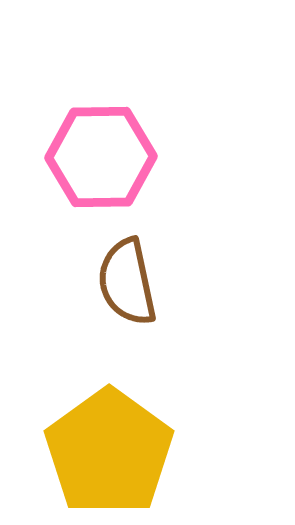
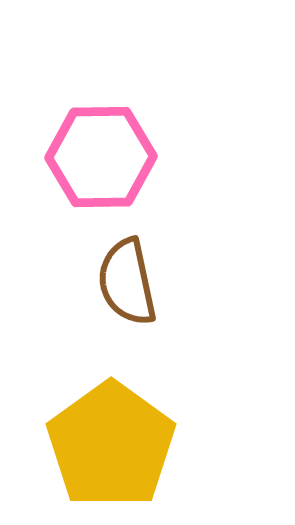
yellow pentagon: moved 2 px right, 7 px up
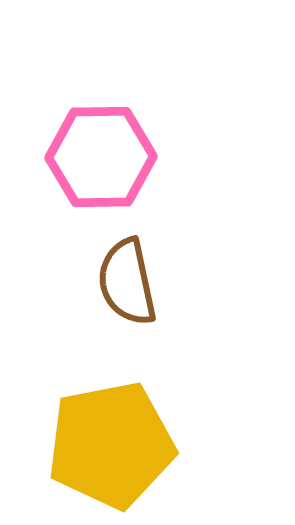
yellow pentagon: rotated 25 degrees clockwise
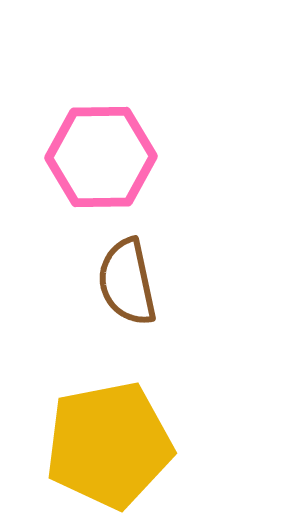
yellow pentagon: moved 2 px left
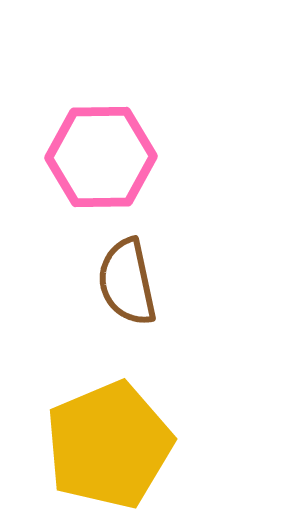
yellow pentagon: rotated 12 degrees counterclockwise
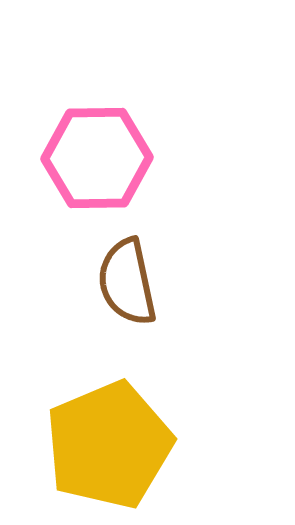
pink hexagon: moved 4 px left, 1 px down
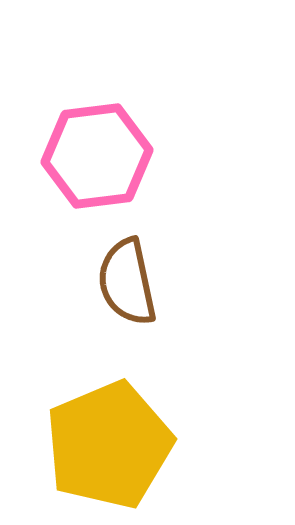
pink hexagon: moved 2 px up; rotated 6 degrees counterclockwise
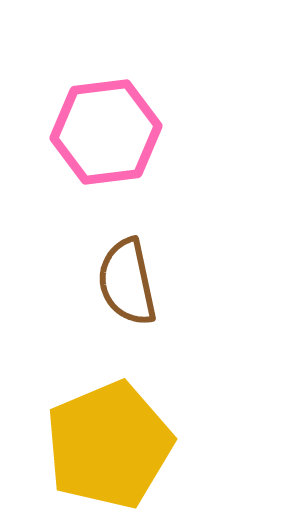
pink hexagon: moved 9 px right, 24 px up
